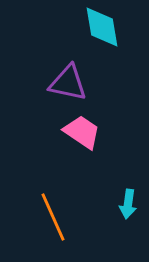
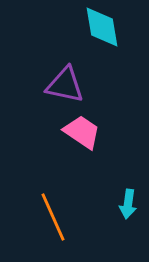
purple triangle: moved 3 px left, 2 px down
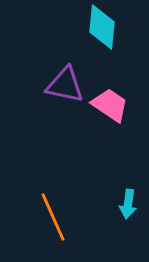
cyan diamond: rotated 15 degrees clockwise
pink trapezoid: moved 28 px right, 27 px up
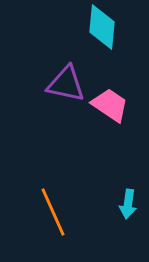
purple triangle: moved 1 px right, 1 px up
orange line: moved 5 px up
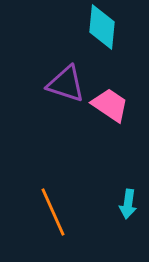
purple triangle: rotated 6 degrees clockwise
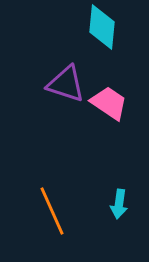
pink trapezoid: moved 1 px left, 2 px up
cyan arrow: moved 9 px left
orange line: moved 1 px left, 1 px up
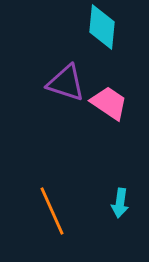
purple triangle: moved 1 px up
cyan arrow: moved 1 px right, 1 px up
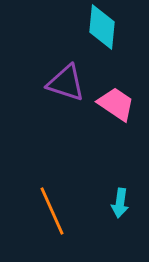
pink trapezoid: moved 7 px right, 1 px down
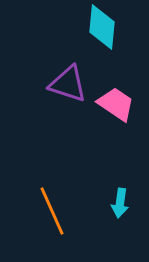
purple triangle: moved 2 px right, 1 px down
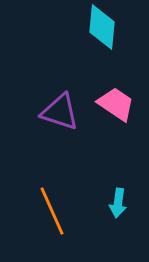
purple triangle: moved 8 px left, 28 px down
cyan arrow: moved 2 px left
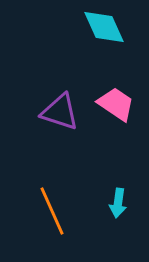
cyan diamond: moved 2 px right; rotated 30 degrees counterclockwise
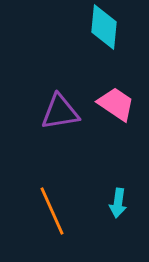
cyan diamond: rotated 30 degrees clockwise
purple triangle: rotated 27 degrees counterclockwise
